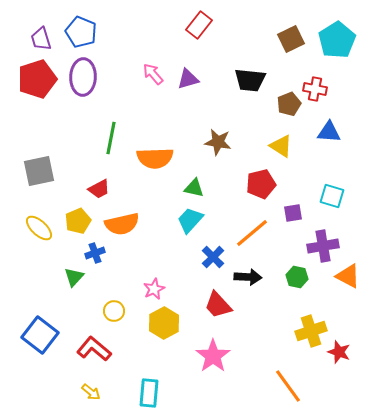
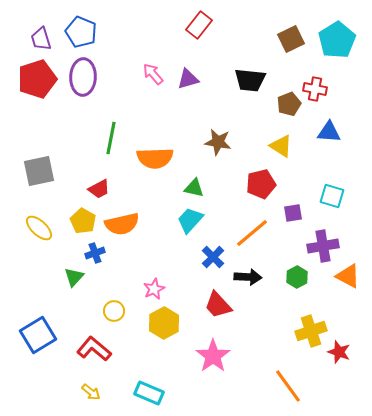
yellow pentagon at (78, 221): moved 5 px right; rotated 20 degrees counterclockwise
green hexagon at (297, 277): rotated 20 degrees clockwise
blue square at (40, 335): moved 2 px left; rotated 21 degrees clockwise
cyan rectangle at (149, 393): rotated 72 degrees counterclockwise
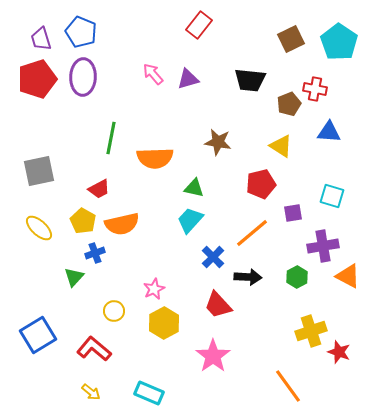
cyan pentagon at (337, 40): moved 2 px right, 2 px down; rotated 6 degrees counterclockwise
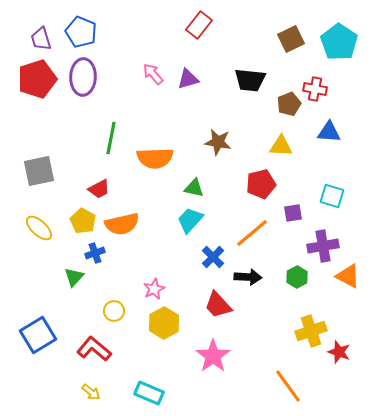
yellow triangle at (281, 146): rotated 30 degrees counterclockwise
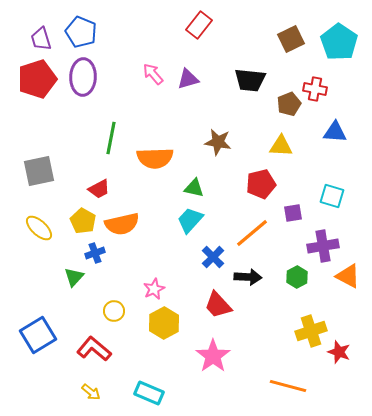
blue triangle at (329, 132): moved 6 px right
orange line at (288, 386): rotated 39 degrees counterclockwise
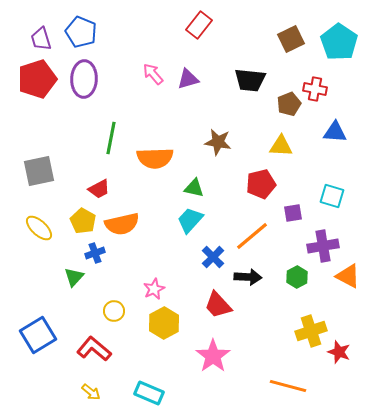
purple ellipse at (83, 77): moved 1 px right, 2 px down
orange line at (252, 233): moved 3 px down
